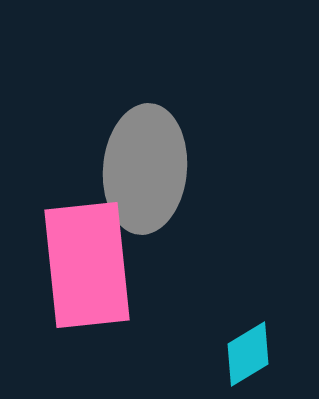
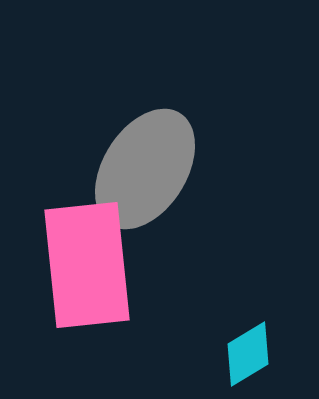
gray ellipse: rotated 27 degrees clockwise
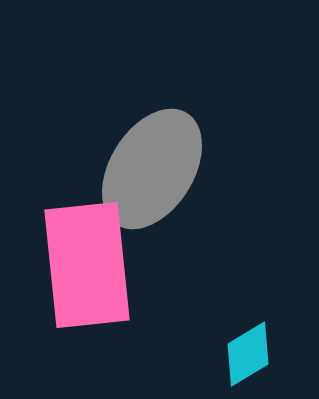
gray ellipse: moved 7 px right
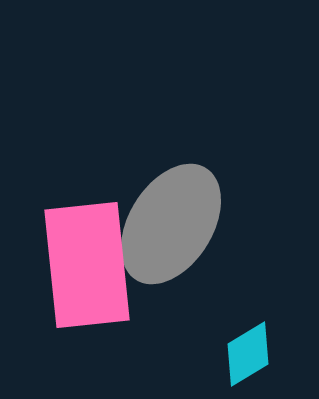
gray ellipse: moved 19 px right, 55 px down
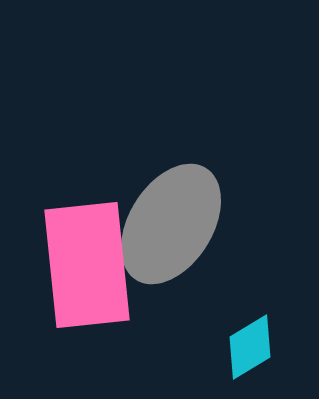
cyan diamond: moved 2 px right, 7 px up
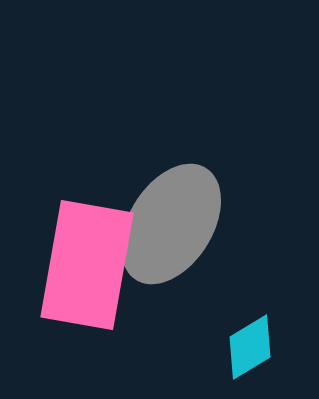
pink rectangle: rotated 16 degrees clockwise
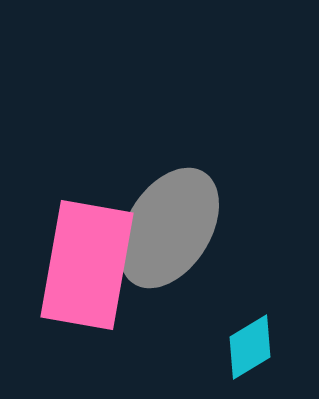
gray ellipse: moved 2 px left, 4 px down
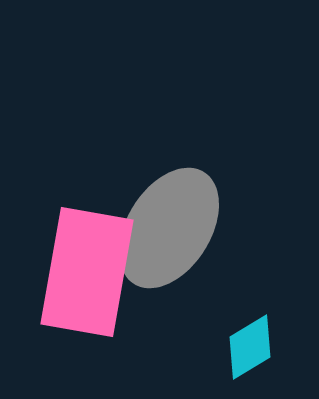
pink rectangle: moved 7 px down
